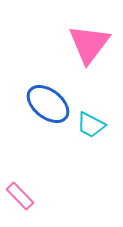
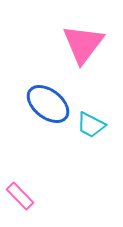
pink triangle: moved 6 px left
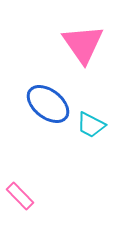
pink triangle: rotated 12 degrees counterclockwise
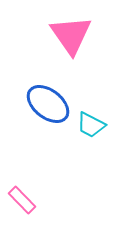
pink triangle: moved 12 px left, 9 px up
pink rectangle: moved 2 px right, 4 px down
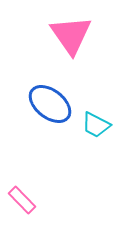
blue ellipse: moved 2 px right
cyan trapezoid: moved 5 px right
